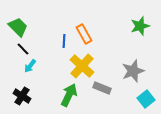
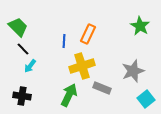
green star: rotated 24 degrees counterclockwise
orange rectangle: moved 4 px right; rotated 54 degrees clockwise
yellow cross: rotated 30 degrees clockwise
black cross: rotated 24 degrees counterclockwise
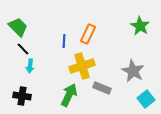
cyan arrow: rotated 32 degrees counterclockwise
gray star: rotated 25 degrees counterclockwise
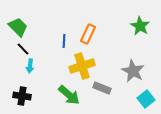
green arrow: rotated 105 degrees clockwise
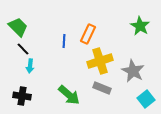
yellow cross: moved 18 px right, 5 px up
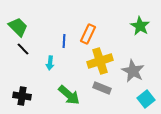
cyan arrow: moved 20 px right, 3 px up
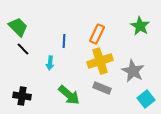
orange rectangle: moved 9 px right
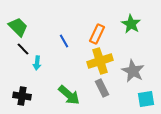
green star: moved 9 px left, 2 px up
blue line: rotated 32 degrees counterclockwise
cyan arrow: moved 13 px left
gray rectangle: rotated 42 degrees clockwise
cyan square: rotated 30 degrees clockwise
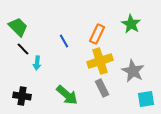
green arrow: moved 2 px left
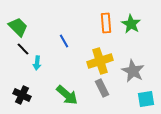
orange rectangle: moved 9 px right, 11 px up; rotated 30 degrees counterclockwise
black cross: moved 1 px up; rotated 18 degrees clockwise
